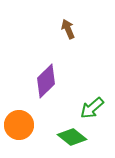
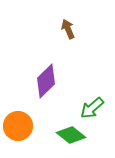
orange circle: moved 1 px left, 1 px down
green diamond: moved 1 px left, 2 px up
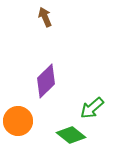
brown arrow: moved 23 px left, 12 px up
orange circle: moved 5 px up
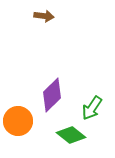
brown arrow: moved 1 px left, 1 px up; rotated 120 degrees clockwise
purple diamond: moved 6 px right, 14 px down
green arrow: rotated 15 degrees counterclockwise
